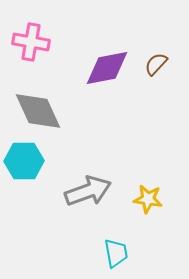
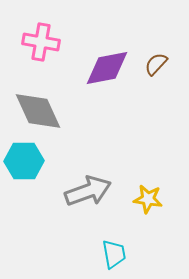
pink cross: moved 10 px right
cyan trapezoid: moved 2 px left, 1 px down
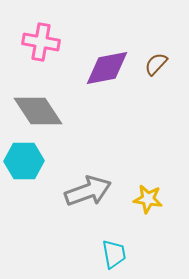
gray diamond: rotated 9 degrees counterclockwise
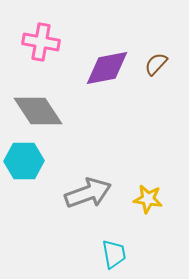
gray arrow: moved 2 px down
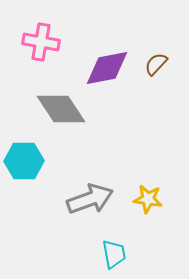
gray diamond: moved 23 px right, 2 px up
gray arrow: moved 2 px right, 6 px down
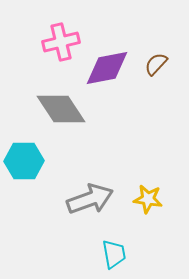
pink cross: moved 20 px right; rotated 24 degrees counterclockwise
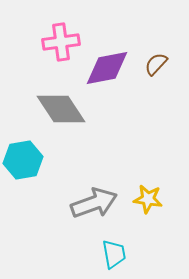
pink cross: rotated 6 degrees clockwise
cyan hexagon: moved 1 px left, 1 px up; rotated 9 degrees counterclockwise
gray arrow: moved 4 px right, 4 px down
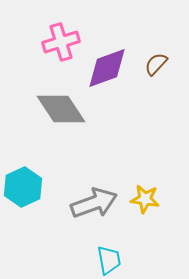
pink cross: rotated 9 degrees counterclockwise
purple diamond: rotated 9 degrees counterclockwise
cyan hexagon: moved 27 px down; rotated 15 degrees counterclockwise
yellow star: moved 3 px left
cyan trapezoid: moved 5 px left, 6 px down
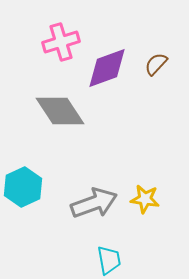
gray diamond: moved 1 px left, 2 px down
